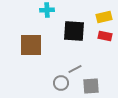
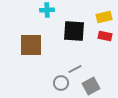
gray square: rotated 24 degrees counterclockwise
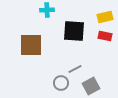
yellow rectangle: moved 1 px right
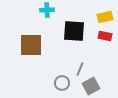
gray line: moved 5 px right; rotated 40 degrees counterclockwise
gray circle: moved 1 px right
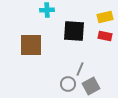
gray circle: moved 6 px right, 1 px down
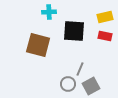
cyan cross: moved 2 px right, 2 px down
brown square: moved 7 px right; rotated 15 degrees clockwise
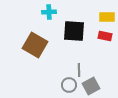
yellow rectangle: moved 2 px right; rotated 14 degrees clockwise
brown square: moved 3 px left; rotated 15 degrees clockwise
gray line: moved 1 px left, 1 px down; rotated 24 degrees counterclockwise
gray circle: moved 1 px right, 1 px down
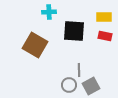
yellow rectangle: moved 3 px left
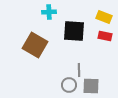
yellow rectangle: rotated 21 degrees clockwise
gray square: rotated 30 degrees clockwise
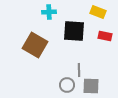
yellow rectangle: moved 6 px left, 5 px up
gray circle: moved 2 px left
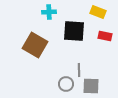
gray circle: moved 1 px left, 1 px up
